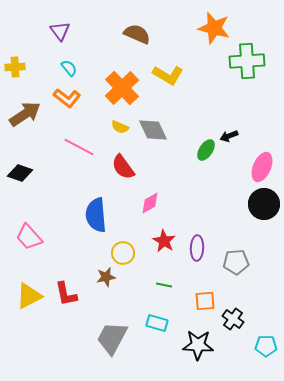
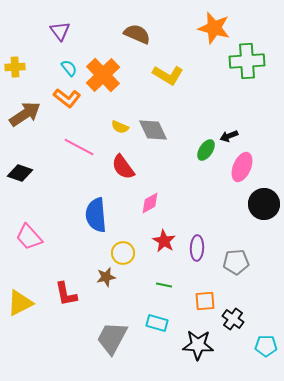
orange cross: moved 19 px left, 13 px up
pink ellipse: moved 20 px left
yellow triangle: moved 9 px left, 7 px down
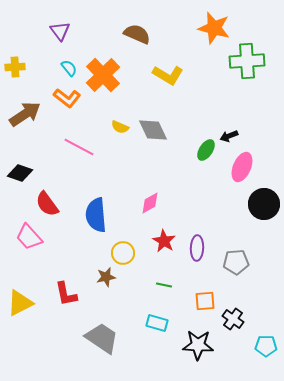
red semicircle: moved 76 px left, 37 px down
gray trapezoid: moved 10 px left; rotated 96 degrees clockwise
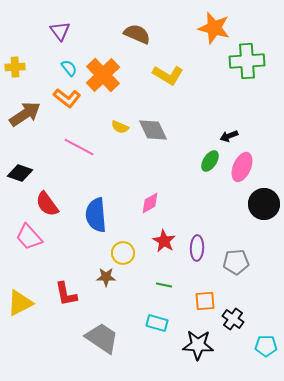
green ellipse: moved 4 px right, 11 px down
brown star: rotated 12 degrees clockwise
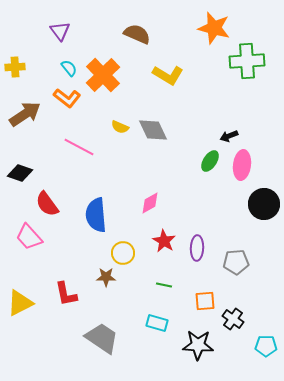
pink ellipse: moved 2 px up; rotated 16 degrees counterclockwise
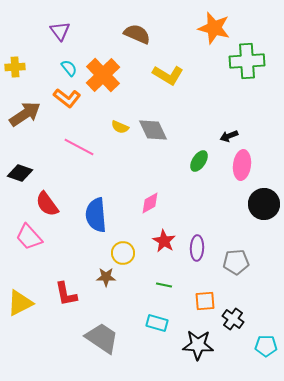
green ellipse: moved 11 px left
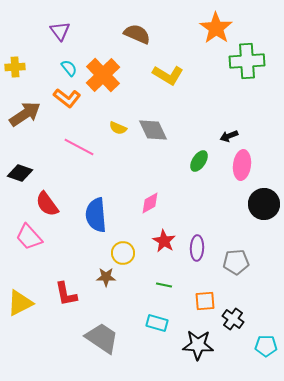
orange star: moved 2 px right; rotated 20 degrees clockwise
yellow semicircle: moved 2 px left, 1 px down
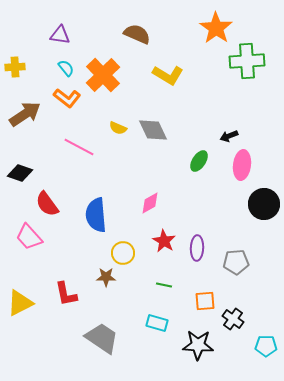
purple triangle: moved 4 px down; rotated 45 degrees counterclockwise
cyan semicircle: moved 3 px left
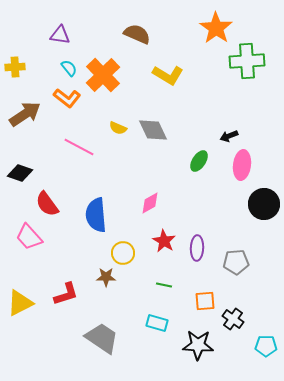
cyan semicircle: moved 3 px right
red L-shape: rotated 96 degrees counterclockwise
